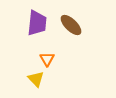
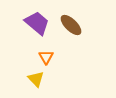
purple trapezoid: rotated 56 degrees counterclockwise
orange triangle: moved 1 px left, 2 px up
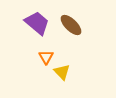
yellow triangle: moved 26 px right, 7 px up
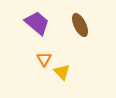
brown ellipse: moved 9 px right; rotated 20 degrees clockwise
orange triangle: moved 2 px left, 2 px down
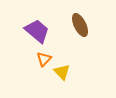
purple trapezoid: moved 8 px down
orange triangle: rotated 14 degrees clockwise
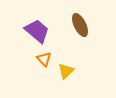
orange triangle: rotated 28 degrees counterclockwise
yellow triangle: moved 4 px right, 1 px up; rotated 30 degrees clockwise
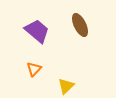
orange triangle: moved 10 px left, 10 px down; rotated 28 degrees clockwise
yellow triangle: moved 15 px down
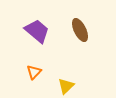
brown ellipse: moved 5 px down
orange triangle: moved 3 px down
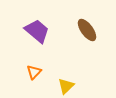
brown ellipse: moved 7 px right; rotated 10 degrees counterclockwise
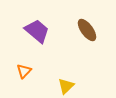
orange triangle: moved 10 px left, 1 px up
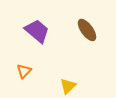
yellow triangle: moved 2 px right
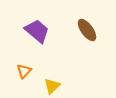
yellow triangle: moved 16 px left
